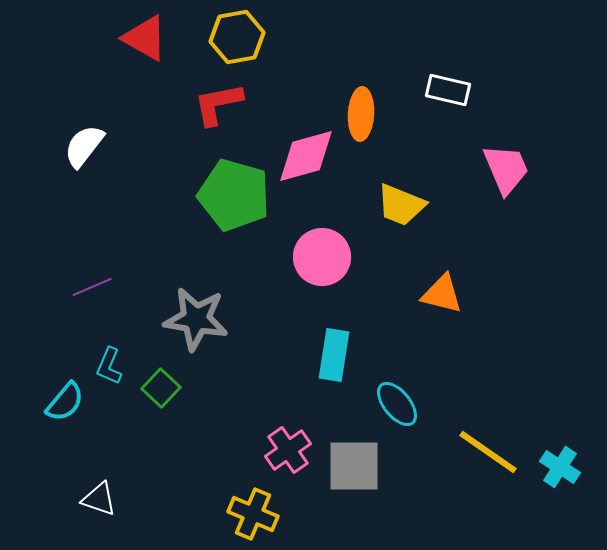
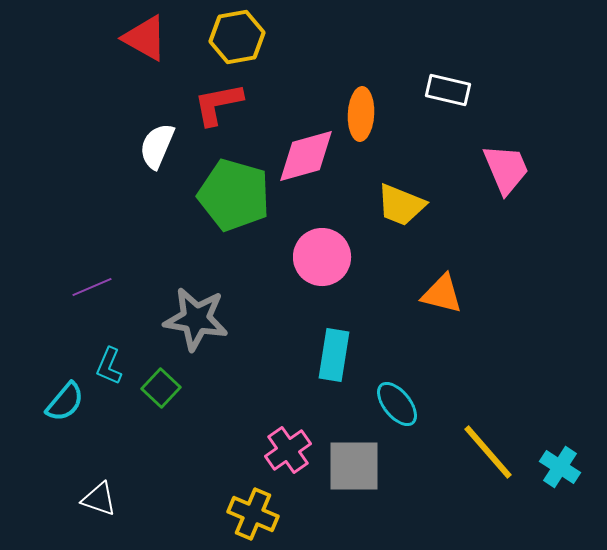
white semicircle: moved 73 px right; rotated 15 degrees counterclockwise
yellow line: rotated 14 degrees clockwise
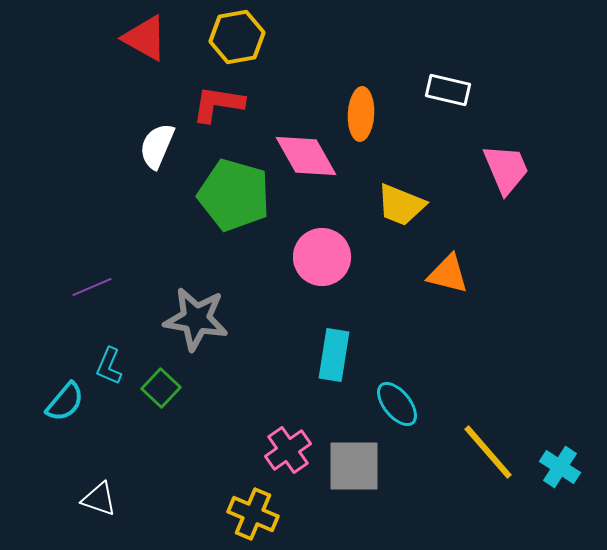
red L-shape: rotated 20 degrees clockwise
pink diamond: rotated 76 degrees clockwise
orange triangle: moved 6 px right, 20 px up
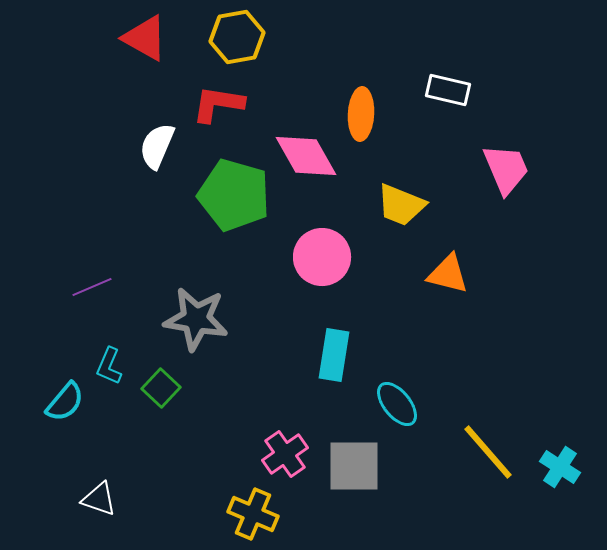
pink cross: moved 3 px left, 4 px down
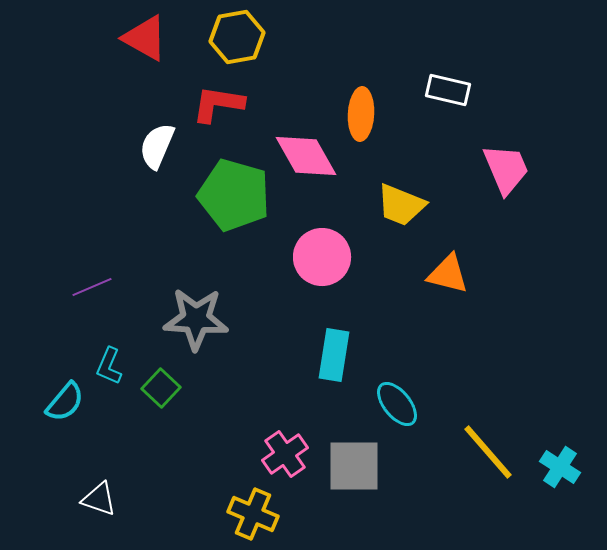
gray star: rotated 6 degrees counterclockwise
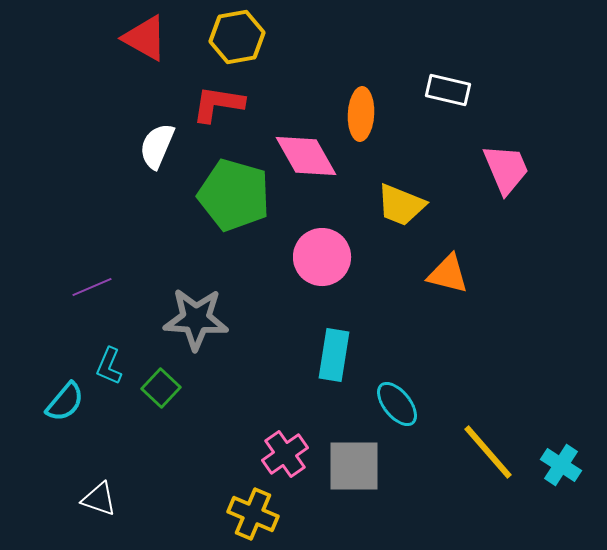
cyan cross: moved 1 px right, 2 px up
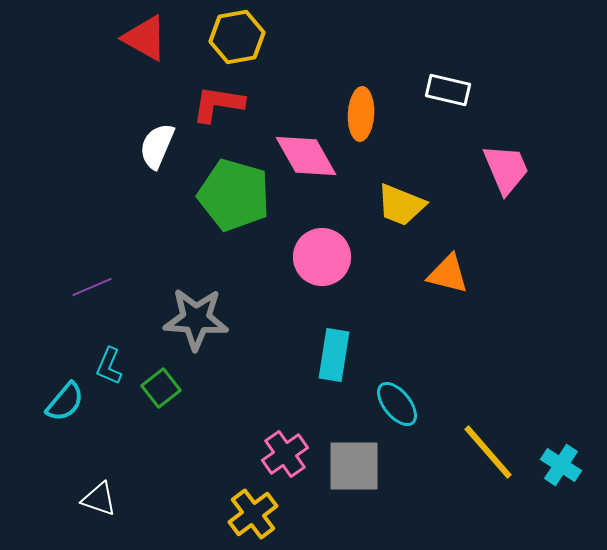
green square: rotated 9 degrees clockwise
yellow cross: rotated 30 degrees clockwise
